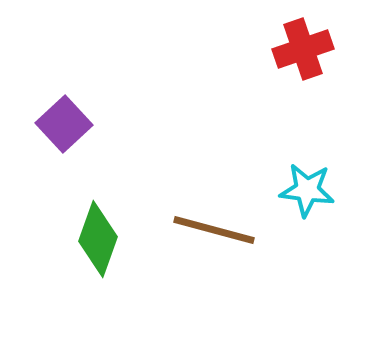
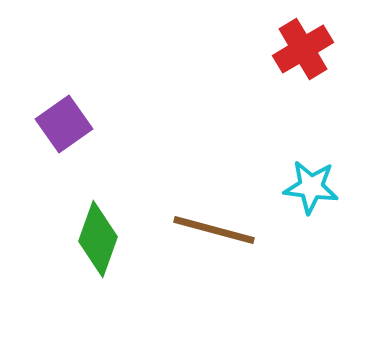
red cross: rotated 12 degrees counterclockwise
purple square: rotated 8 degrees clockwise
cyan star: moved 4 px right, 3 px up
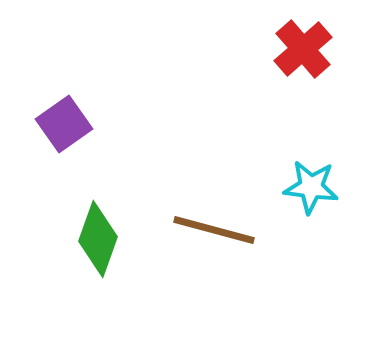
red cross: rotated 10 degrees counterclockwise
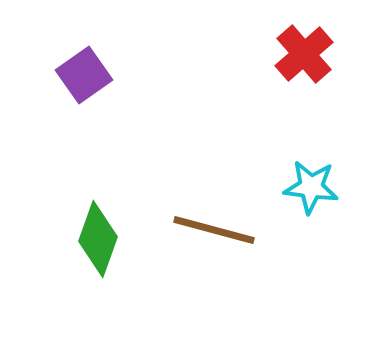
red cross: moved 1 px right, 5 px down
purple square: moved 20 px right, 49 px up
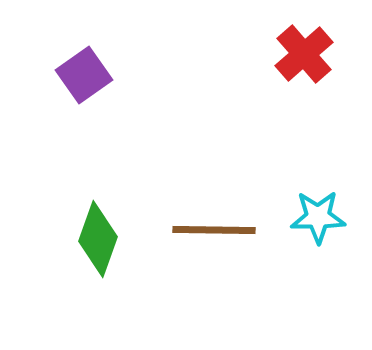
cyan star: moved 7 px right, 30 px down; rotated 8 degrees counterclockwise
brown line: rotated 14 degrees counterclockwise
